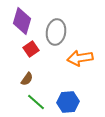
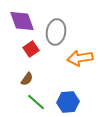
purple diamond: rotated 36 degrees counterclockwise
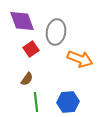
orange arrow: moved 1 px down; rotated 150 degrees counterclockwise
green line: rotated 42 degrees clockwise
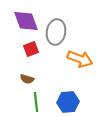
purple diamond: moved 4 px right
red square: rotated 14 degrees clockwise
brown semicircle: rotated 72 degrees clockwise
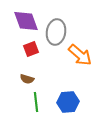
orange arrow: moved 4 px up; rotated 20 degrees clockwise
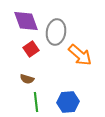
red square: rotated 14 degrees counterclockwise
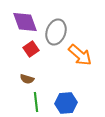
purple diamond: moved 1 px left, 1 px down
gray ellipse: rotated 10 degrees clockwise
blue hexagon: moved 2 px left, 1 px down
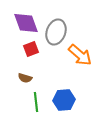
purple diamond: moved 1 px right, 1 px down
red square: rotated 14 degrees clockwise
brown semicircle: moved 2 px left, 1 px up
blue hexagon: moved 2 px left, 3 px up
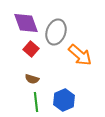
red square: rotated 28 degrees counterclockwise
brown semicircle: moved 7 px right, 1 px down
blue hexagon: rotated 20 degrees counterclockwise
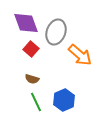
green line: rotated 18 degrees counterclockwise
